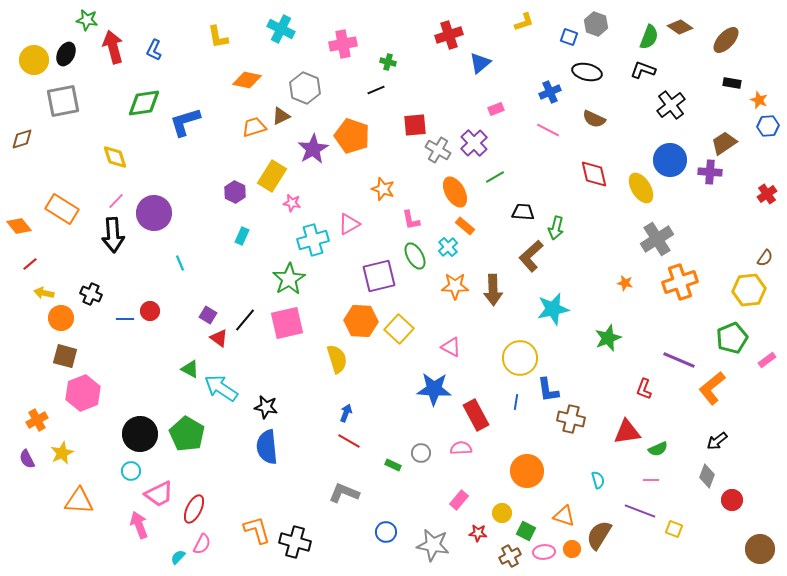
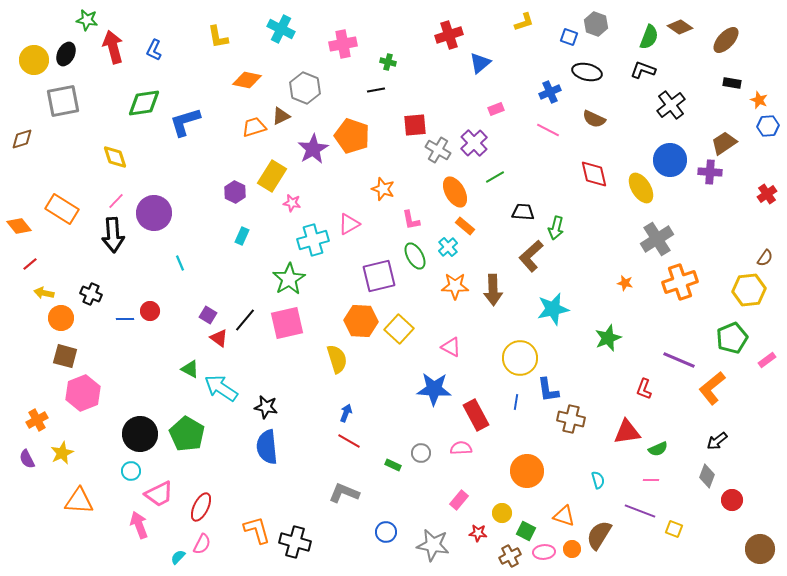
black line at (376, 90): rotated 12 degrees clockwise
red ellipse at (194, 509): moved 7 px right, 2 px up
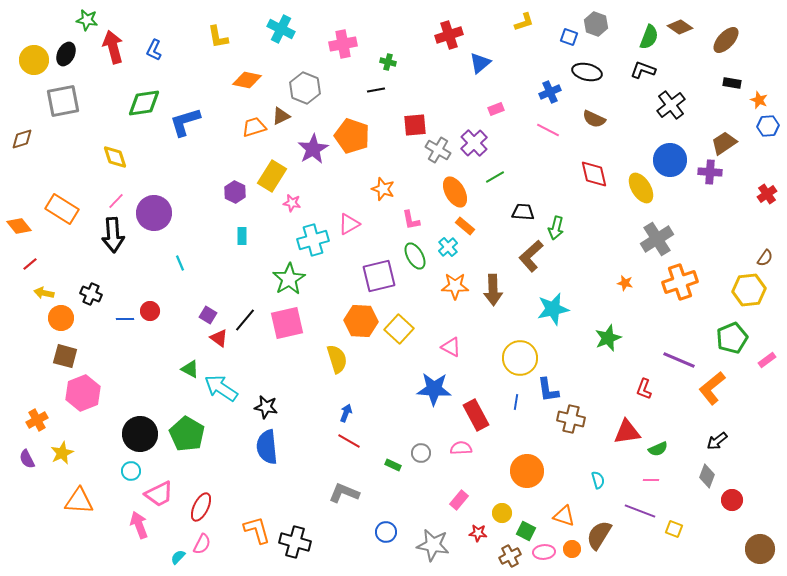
cyan rectangle at (242, 236): rotated 24 degrees counterclockwise
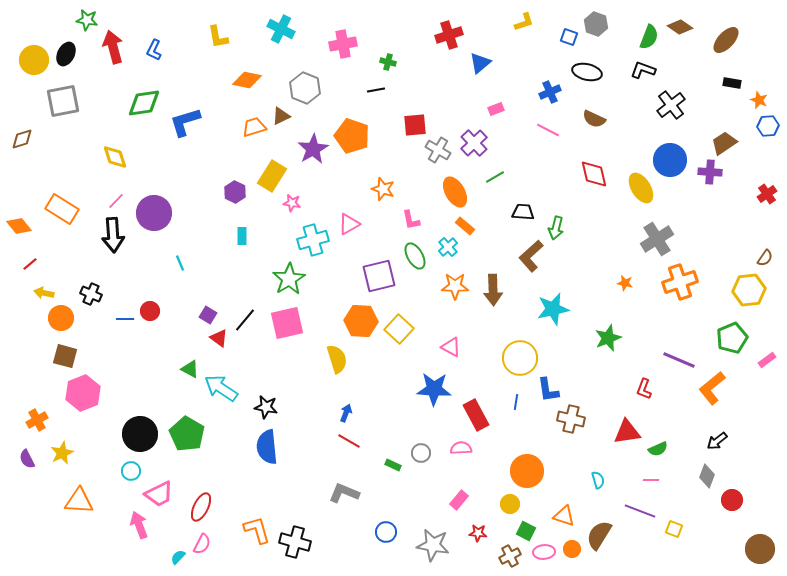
yellow circle at (502, 513): moved 8 px right, 9 px up
